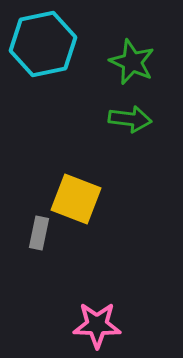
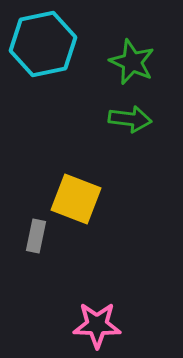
gray rectangle: moved 3 px left, 3 px down
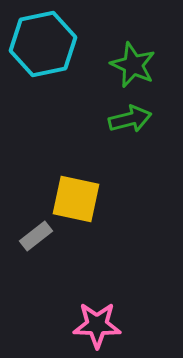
green star: moved 1 px right, 3 px down
green arrow: rotated 21 degrees counterclockwise
yellow square: rotated 9 degrees counterclockwise
gray rectangle: rotated 40 degrees clockwise
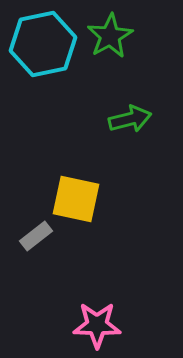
green star: moved 23 px left, 29 px up; rotated 18 degrees clockwise
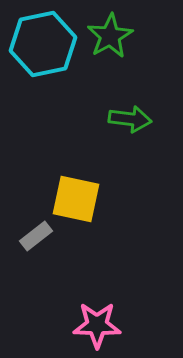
green arrow: rotated 21 degrees clockwise
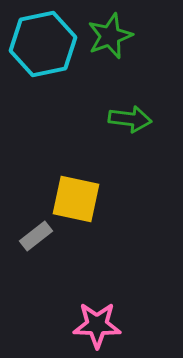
green star: rotated 9 degrees clockwise
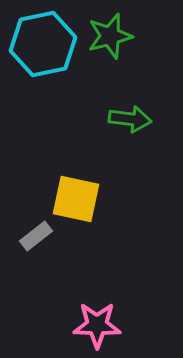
green star: rotated 6 degrees clockwise
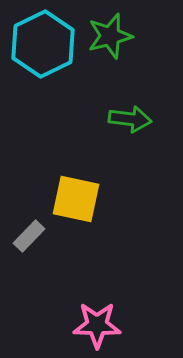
cyan hexagon: rotated 14 degrees counterclockwise
gray rectangle: moved 7 px left; rotated 8 degrees counterclockwise
